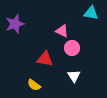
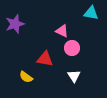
yellow semicircle: moved 8 px left, 8 px up
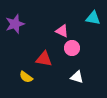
cyan triangle: moved 2 px right, 5 px down
red triangle: moved 1 px left
white triangle: moved 3 px right, 1 px down; rotated 40 degrees counterclockwise
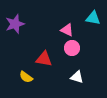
pink triangle: moved 5 px right, 1 px up
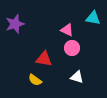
yellow semicircle: moved 9 px right, 3 px down
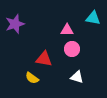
pink triangle: rotated 24 degrees counterclockwise
pink circle: moved 1 px down
yellow semicircle: moved 3 px left, 2 px up
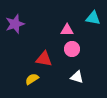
yellow semicircle: moved 1 px down; rotated 112 degrees clockwise
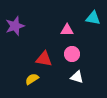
purple star: moved 2 px down
pink circle: moved 5 px down
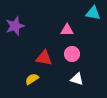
cyan triangle: moved 5 px up
red triangle: moved 1 px up
white triangle: moved 2 px down
